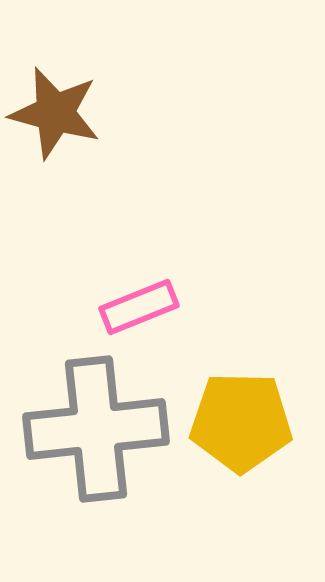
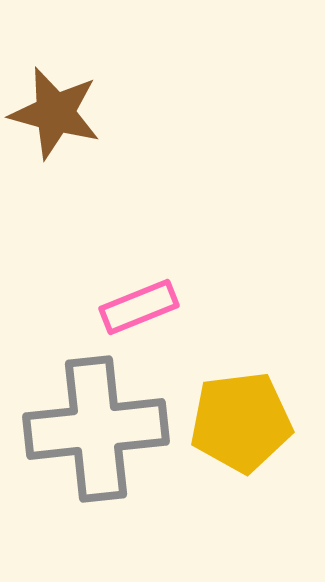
yellow pentagon: rotated 8 degrees counterclockwise
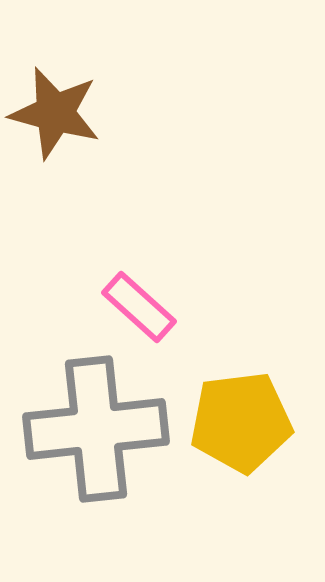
pink rectangle: rotated 64 degrees clockwise
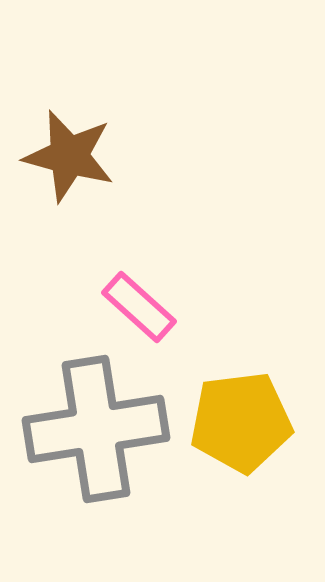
brown star: moved 14 px right, 43 px down
gray cross: rotated 3 degrees counterclockwise
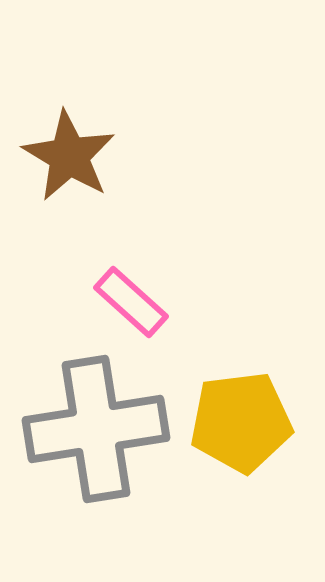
brown star: rotated 16 degrees clockwise
pink rectangle: moved 8 px left, 5 px up
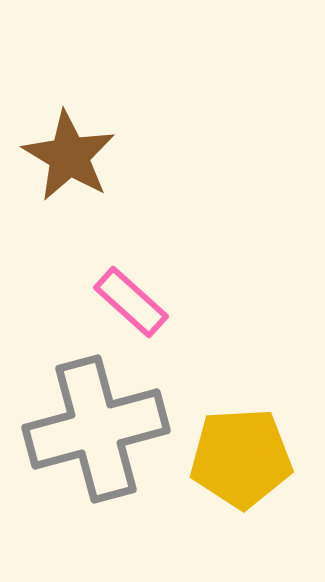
yellow pentagon: moved 36 px down; rotated 4 degrees clockwise
gray cross: rotated 6 degrees counterclockwise
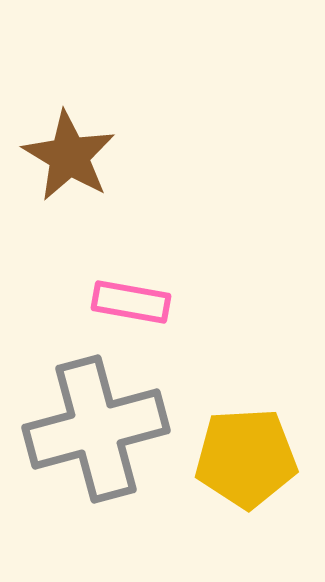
pink rectangle: rotated 32 degrees counterclockwise
yellow pentagon: moved 5 px right
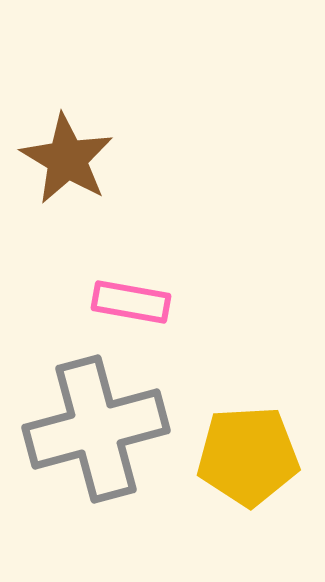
brown star: moved 2 px left, 3 px down
yellow pentagon: moved 2 px right, 2 px up
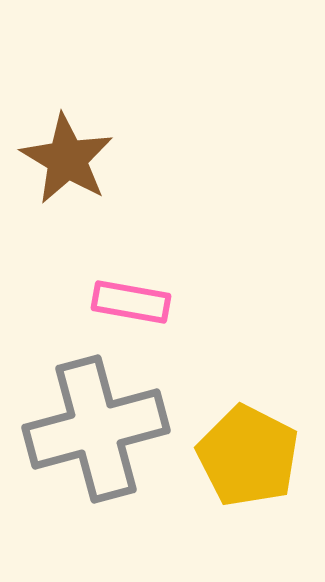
yellow pentagon: rotated 30 degrees clockwise
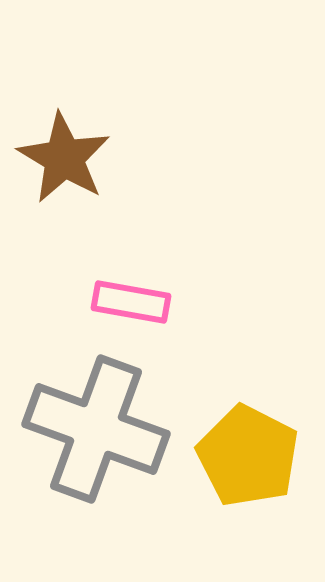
brown star: moved 3 px left, 1 px up
gray cross: rotated 35 degrees clockwise
